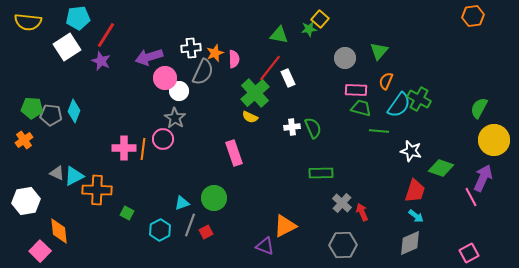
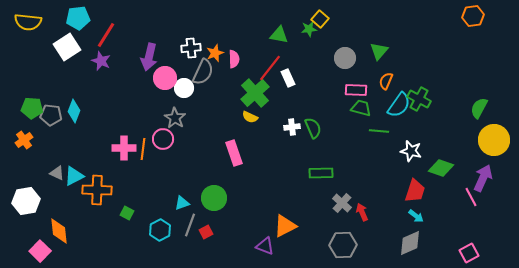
purple arrow at (149, 57): rotated 60 degrees counterclockwise
white circle at (179, 91): moved 5 px right, 3 px up
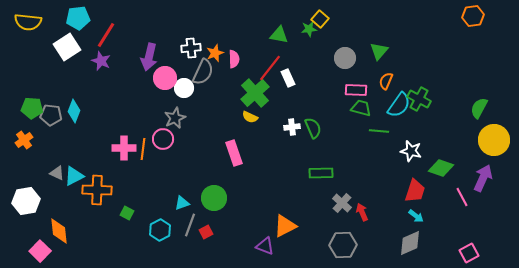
gray star at (175, 118): rotated 15 degrees clockwise
pink line at (471, 197): moved 9 px left
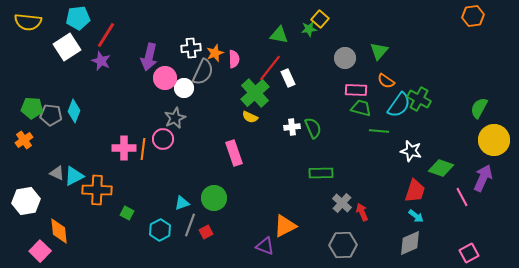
orange semicircle at (386, 81): rotated 78 degrees counterclockwise
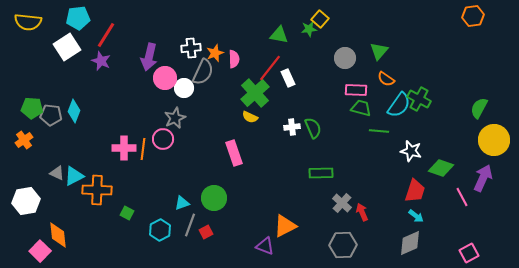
orange semicircle at (386, 81): moved 2 px up
orange diamond at (59, 231): moved 1 px left, 4 px down
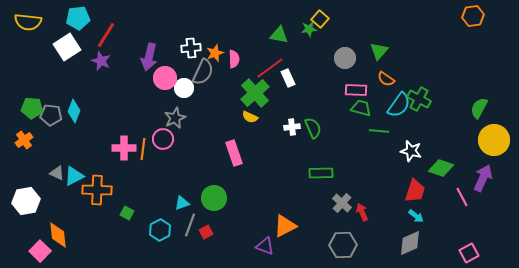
red line at (270, 68): rotated 16 degrees clockwise
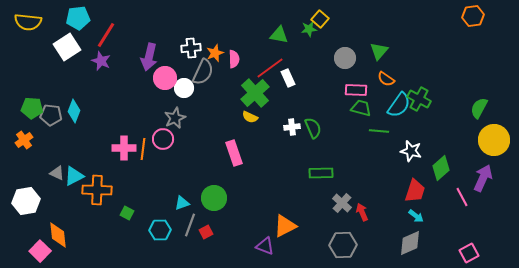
green diamond at (441, 168): rotated 60 degrees counterclockwise
cyan hexagon at (160, 230): rotated 25 degrees clockwise
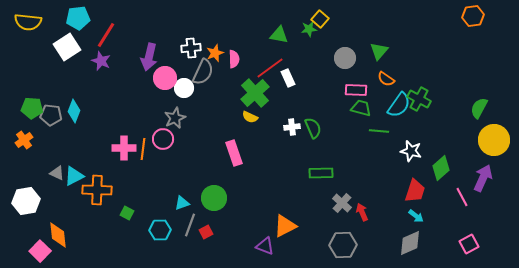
pink square at (469, 253): moved 9 px up
